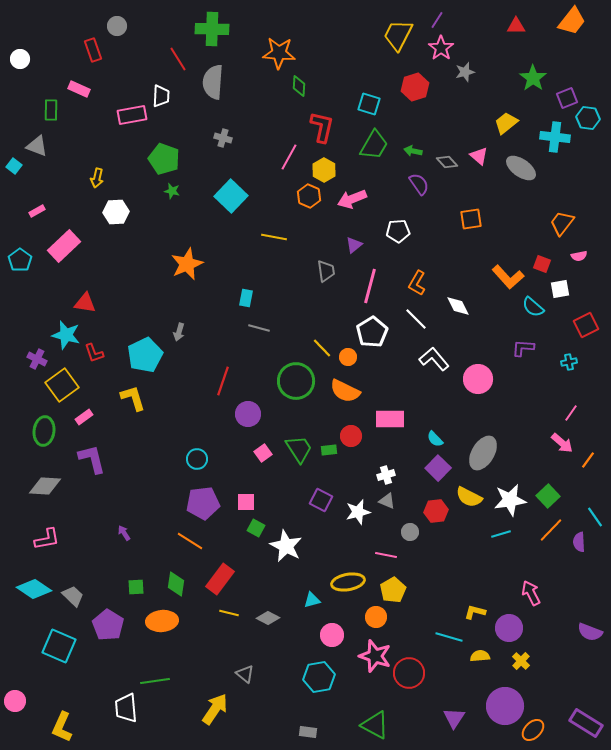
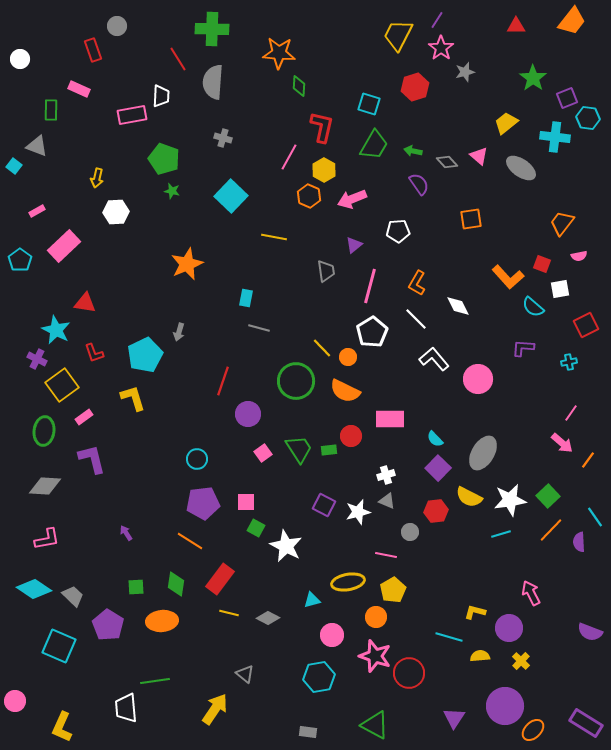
cyan star at (66, 335): moved 10 px left, 5 px up; rotated 12 degrees clockwise
purple square at (321, 500): moved 3 px right, 5 px down
purple arrow at (124, 533): moved 2 px right
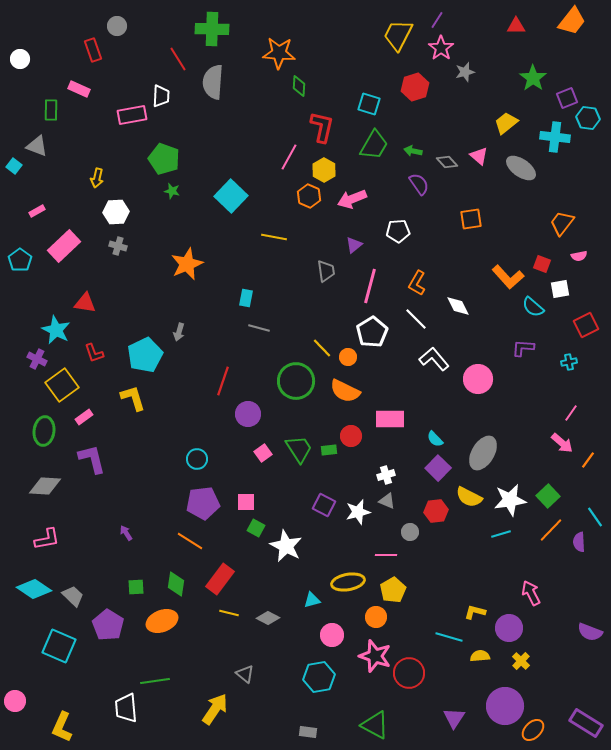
gray cross at (223, 138): moved 105 px left, 108 px down
pink line at (386, 555): rotated 10 degrees counterclockwise
orange ellipse at (162, 621): rotated 16 degrees counterclockwise
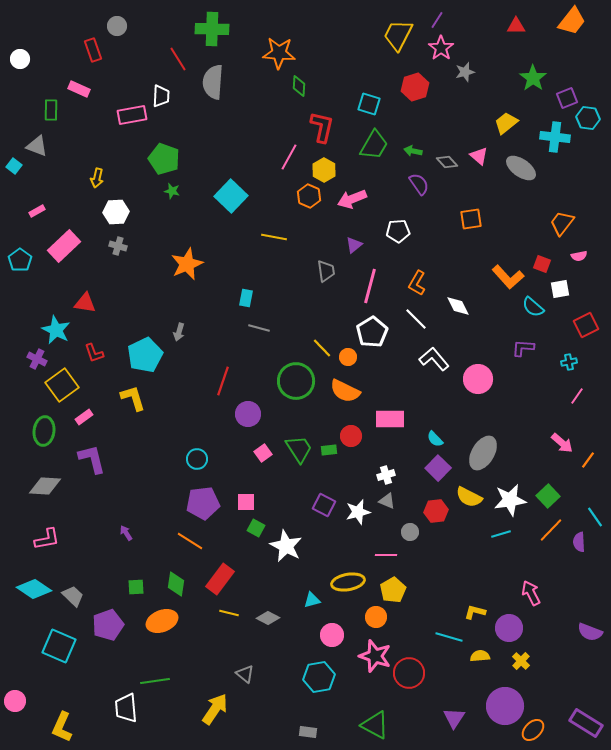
pink line at (571, 413): moved 6 px right, 17 px up
purple pentagon at (108, 625): rotated 20 degrees clockwise
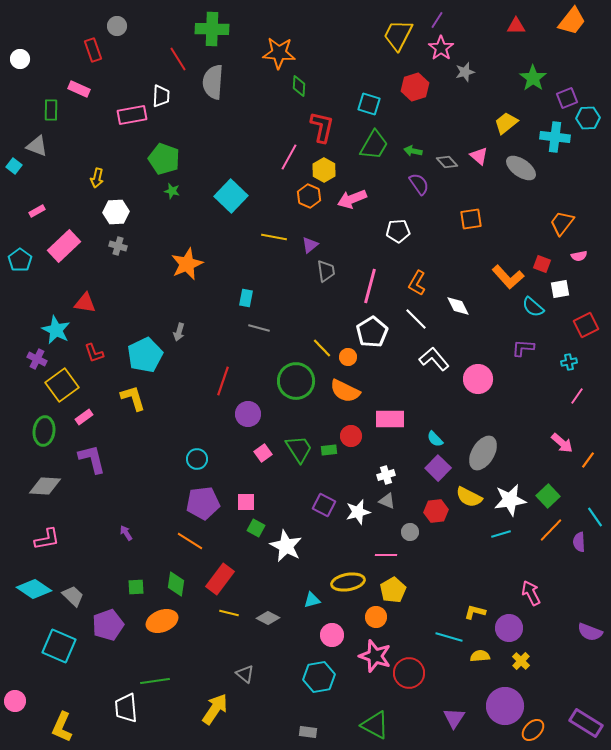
cyan hexagon at (588, 118): rotated 10 degrees counterclockwise
purple triangle at (354, 245): moved 44 px left
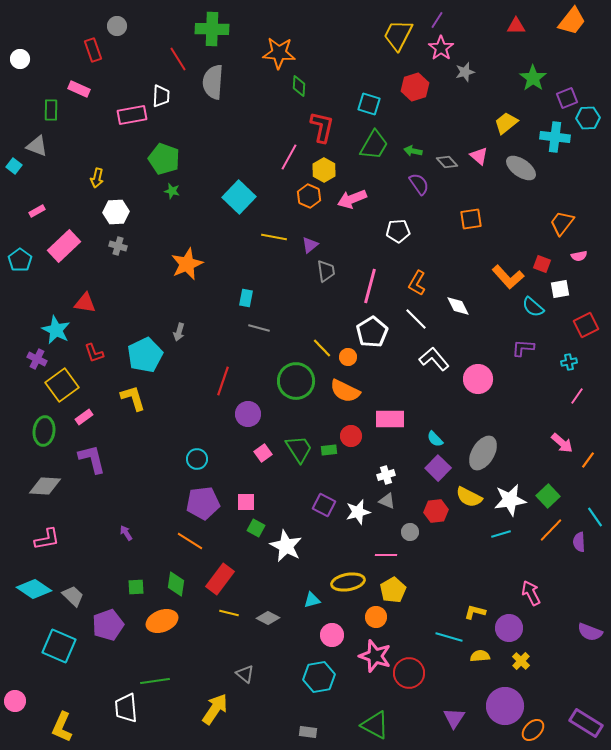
cyan square at (231, 196): moved 8 px right, 1 px down
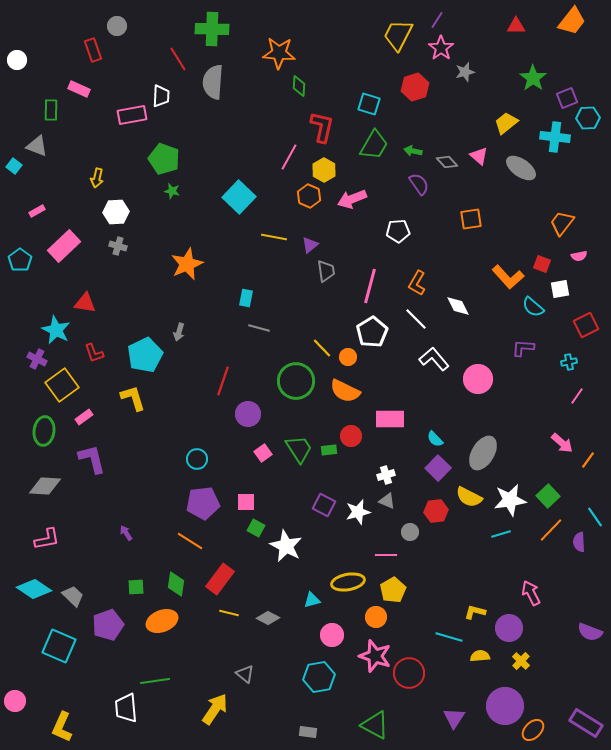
white circle at (20, 59): moved 3 px left, 1 px down
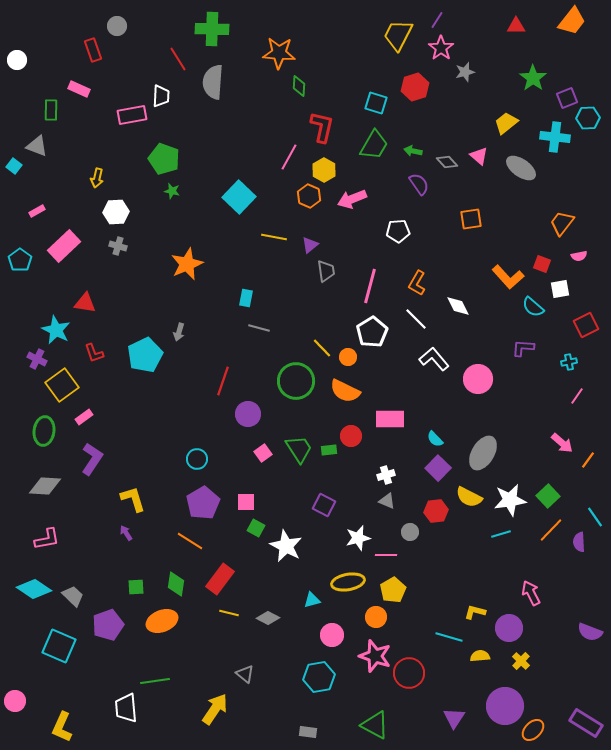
cyan square at (369, 104): moved 7 px right, 1 px up
yellow L-shape at (133, 398): moved 101 px down
purple L-shape at (92, 459): rotated 48 degrees clockwise
purple pentagon at (203, 503): rotated 24 degrees counterclockwise
white star at (358, 512): moved 26 px down
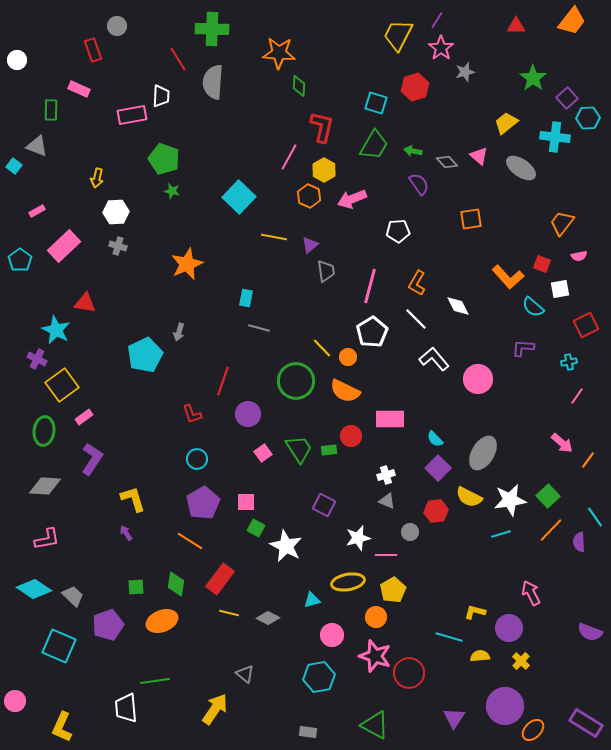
purple square at (567, 98): rotated 20 degrees counterclockwise
red L-shape at (94, 353): moved 98 px right, 61 px down
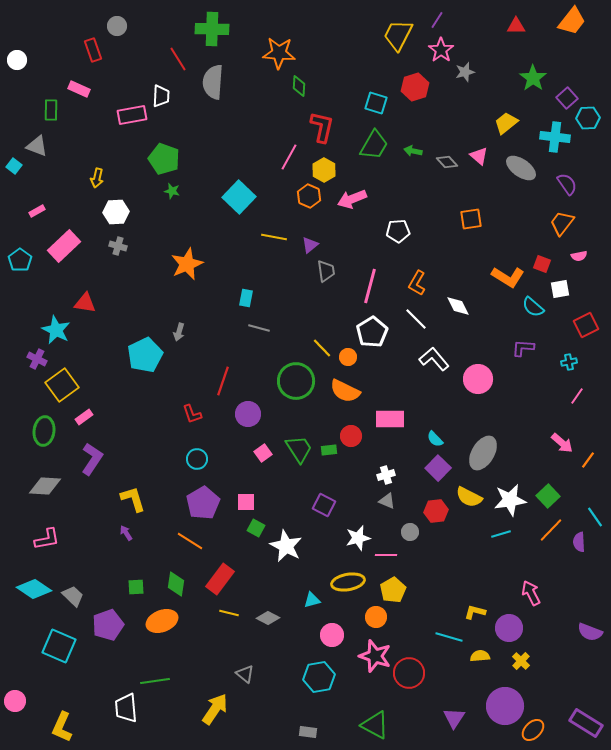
pink star at (441, 48): moved 2 px down
purple semicircle at (419, 184): moved 148 px right
orange L-shape at (508, 277): rotated 16 degrees counterclockwise
